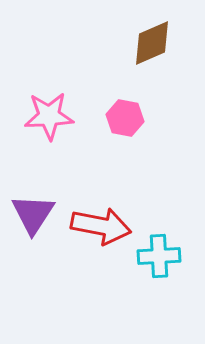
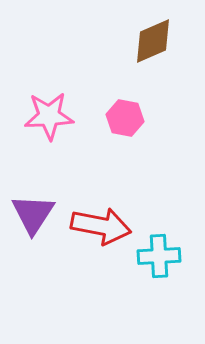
brown diamond: moved 1 px right, 2 px up
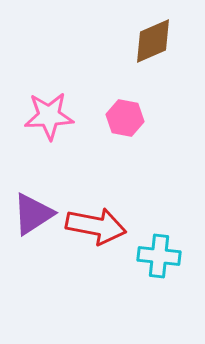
purple triangle: rotated 24 degrees clockwise
red arrow: moved 5 px left
cyan cross: rotated 9 degrees clockwise
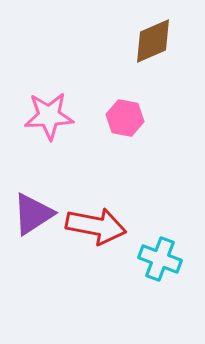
cyan cross: moved 1 px right, 3 px down; rotated 15 degrees clockwise
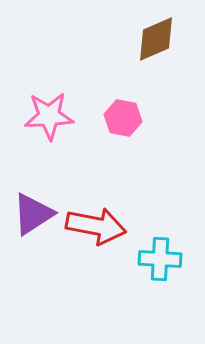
brown diamond: moved 3 px right, 2 px up
pink hexagon: moved 2 px left
cyan cross: rotated 18 degrees counterclockwise
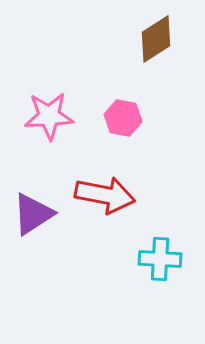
brown diamond: rotated 9 degrees counterclockwise
red arrow: moved 9 px right, 31 px up
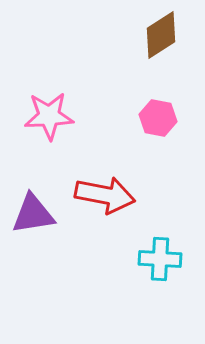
brown diamond: moved 5 px right, 4 px up
pink hexagon: moved 35 px right
purple triangle: rotated 24 degrees clockwise
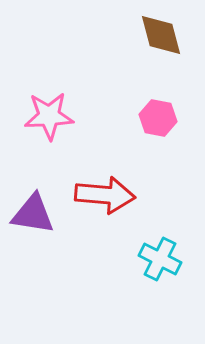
brown diamond: rotated 72 degrees counterclockwise
red arrow: rotated 6 degrees counterclockwise
purple triangle: rotated 18 degrees clockwise
cyan cross: rotated 24 degrees clockwise
